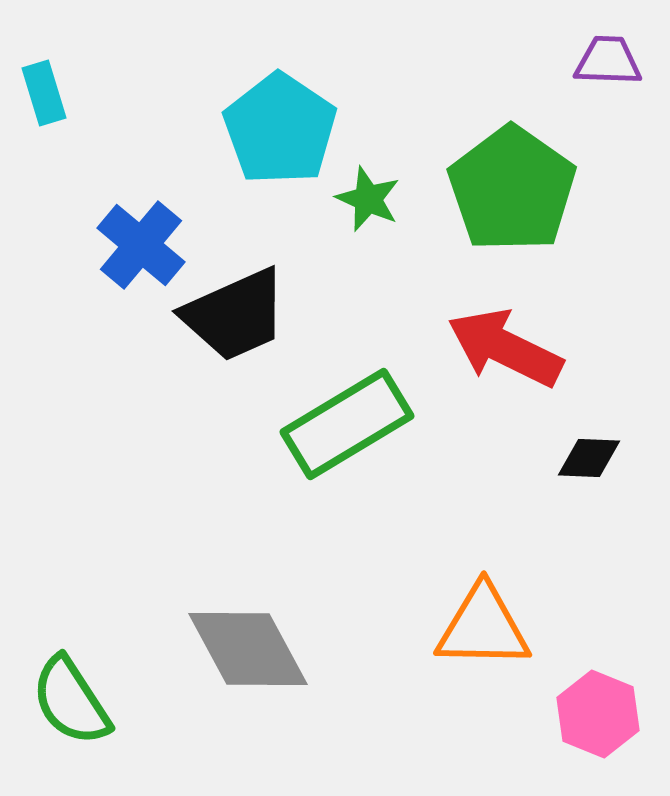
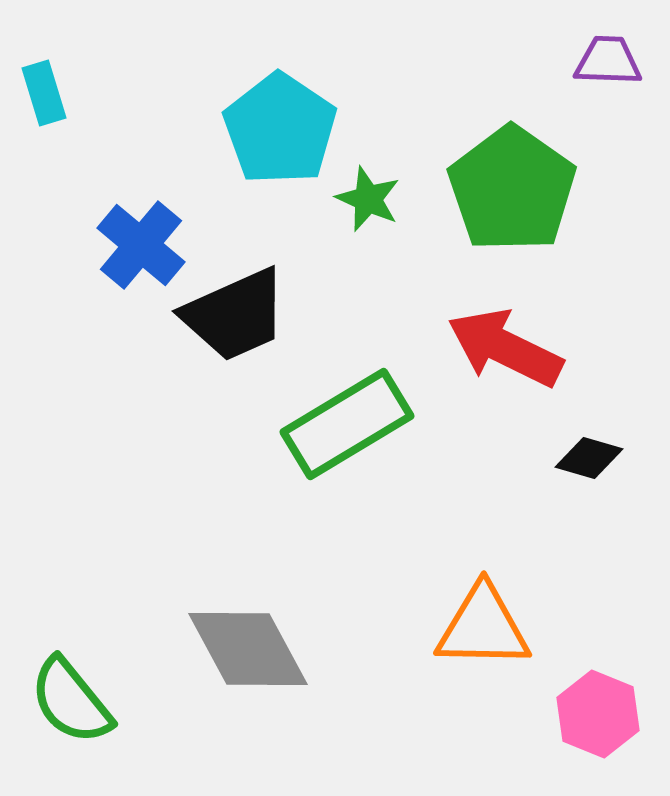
black diamond: rotated 14 degrees clockwise
green semicircle: rotated 6 degrees counterclockwise
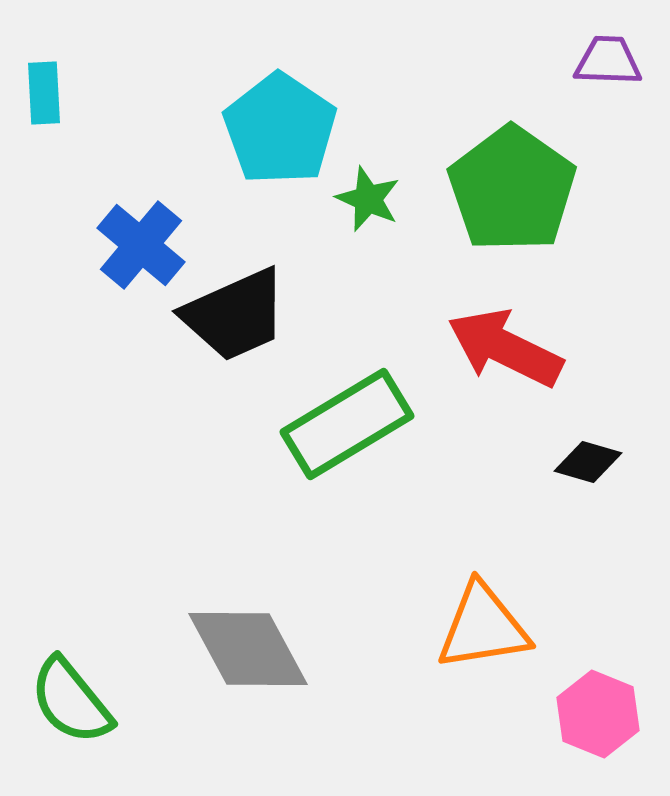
cyan rectangle: rotated 14 degrees clockwise
black diamond: moved 1 px left, 4 px down
orange triangle: rotated 10 degrees counterclockwise
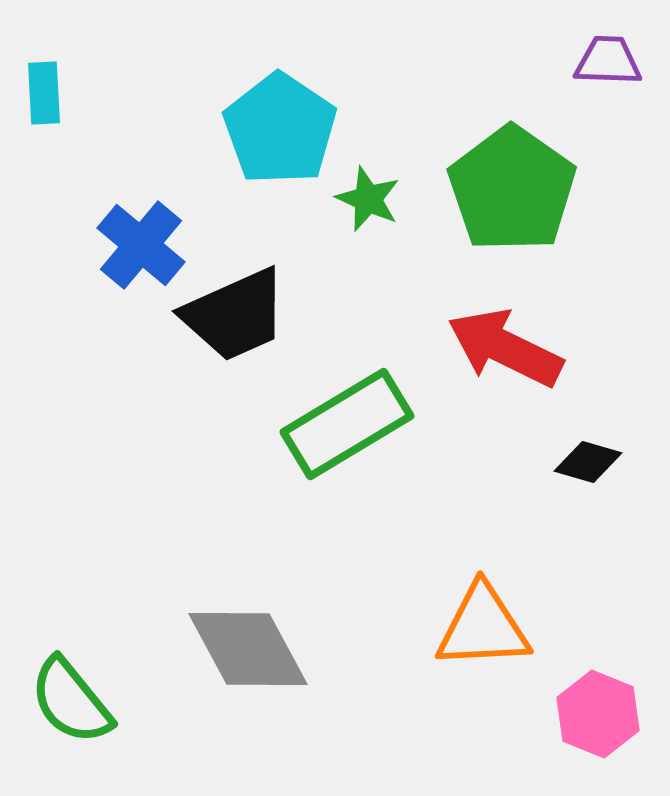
orange triangle: rotated 6 degrees clockwise
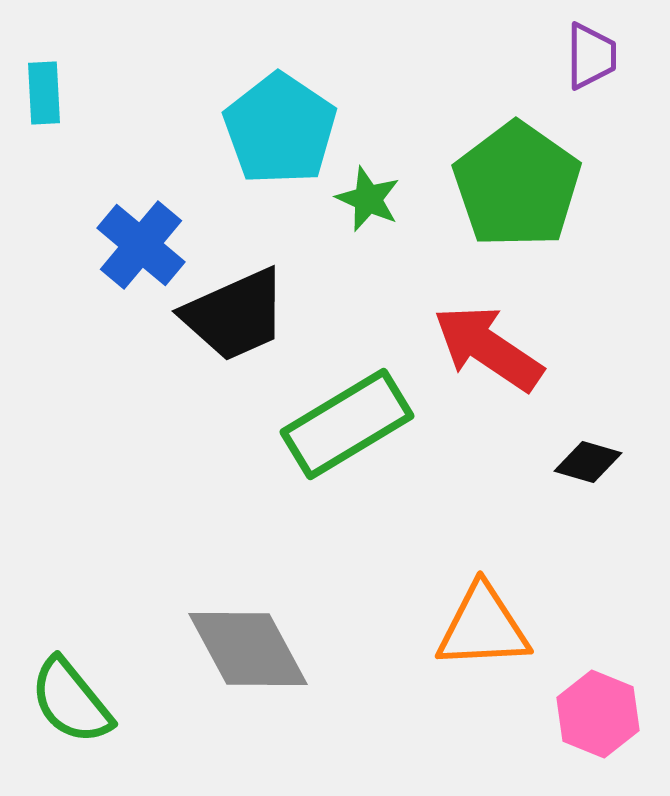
purple trapezoid: moved 17 px left, 5 px up; rotated 88 degrees clockwise
green pentagon: moved 5 px right, 4 px up
red arrow: moved 17 px left; rotated 8 degrees clockwise
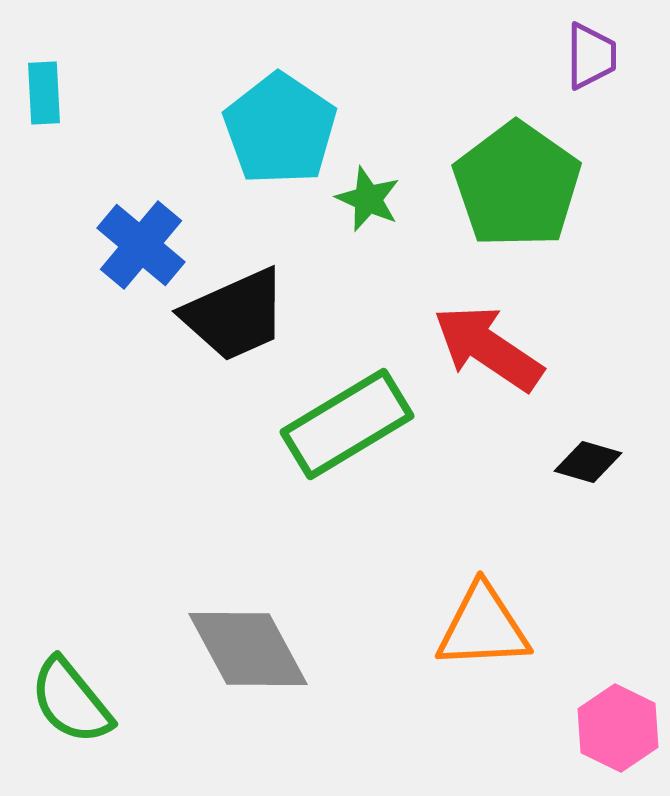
pink hexagon: moved 20 px right, 14 px down; rotated 4 degrees clockwise
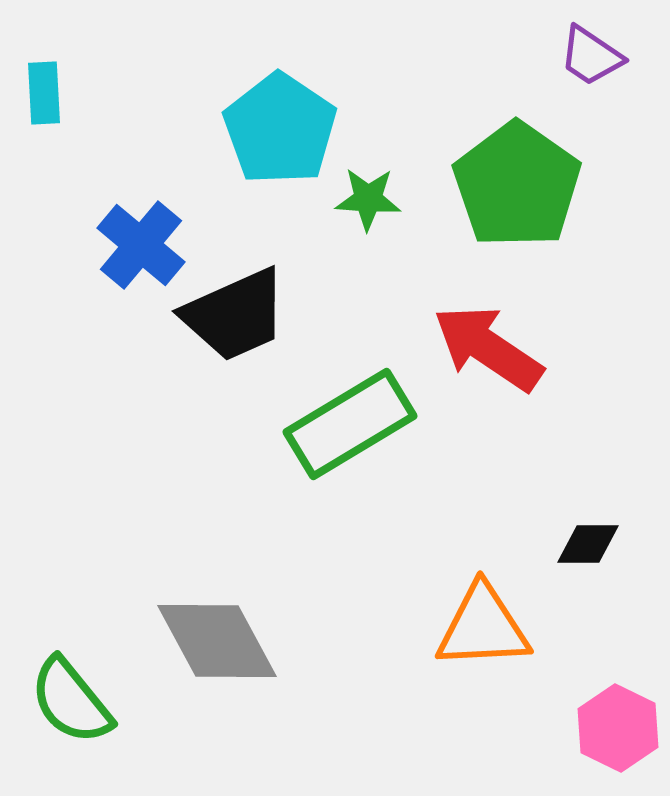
purple trapezoid: rotated 124 degrees clockwise
green star: rotated 20 degrees counterclockwise
green rectangle: moved 3 px right
black diamond: moved 82 px down; rotated 16 degrees counterclockwise
gray diamond: moved 31 px left, 8 px up
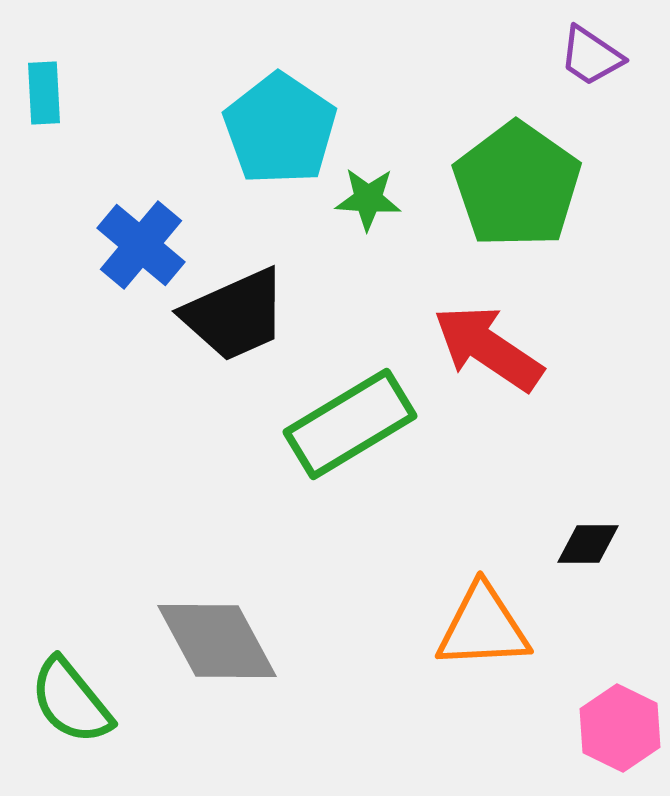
pink hexagon: moved 2 px right
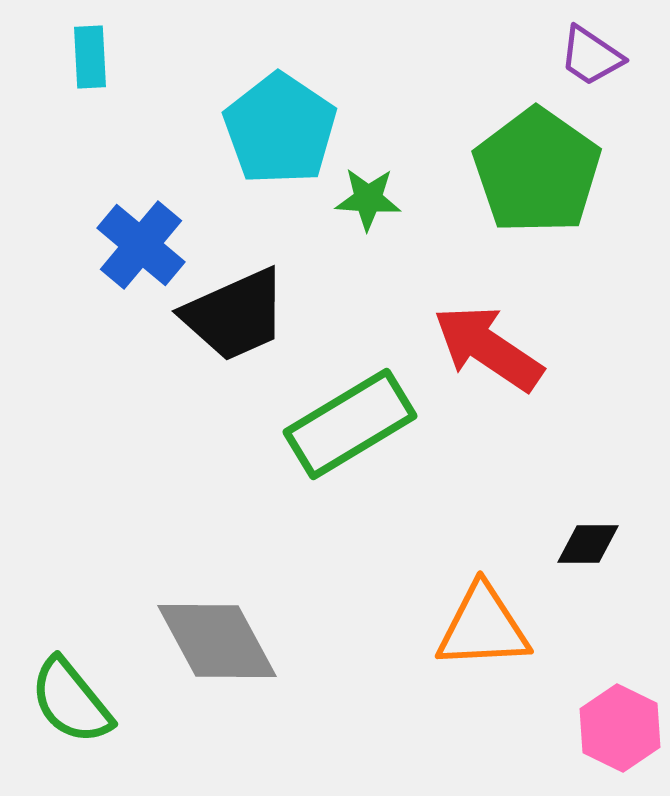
cyan rectangle: moved 46 px right, 36 px up
green pentagon: moved 20 px right, 14 px up
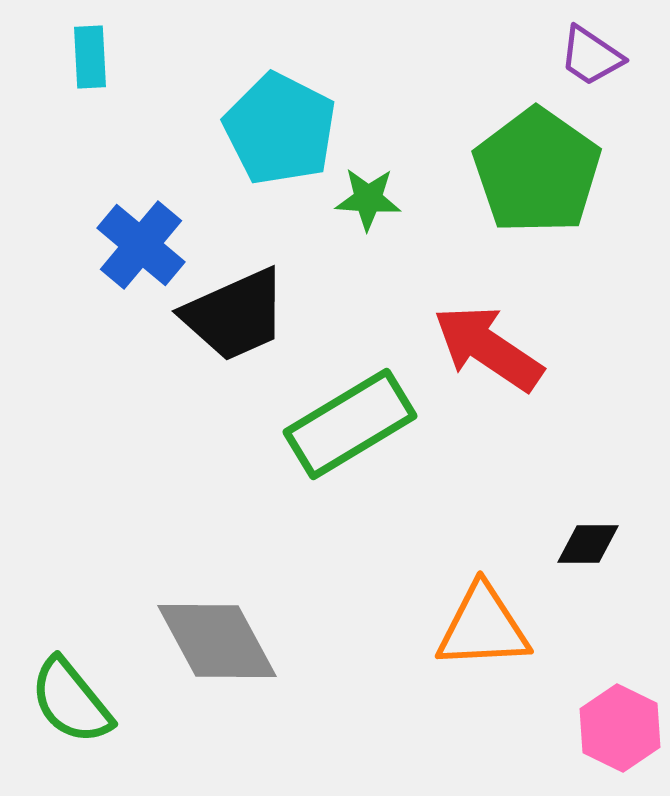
cyan pentagon: rotated 7 degrees counterclockwise
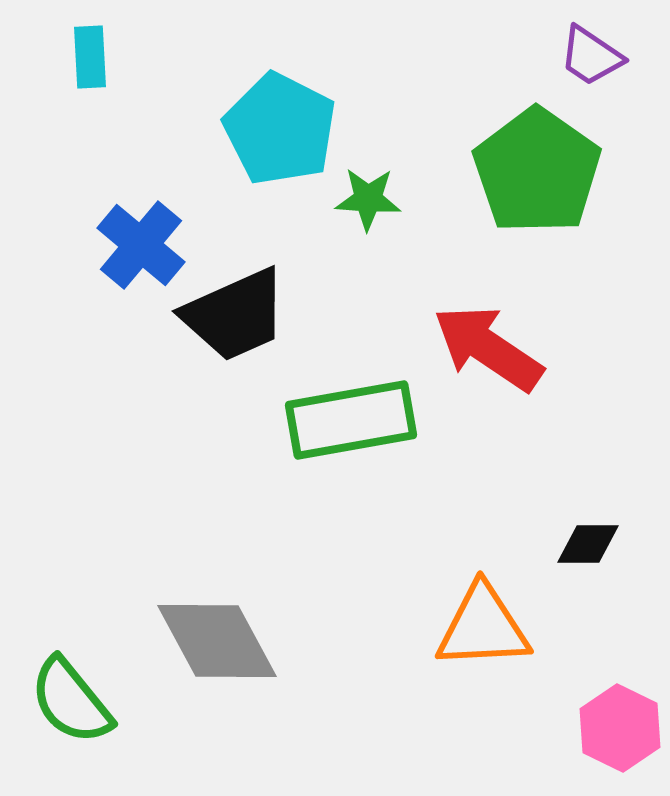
green rectangle: moved 1 px right, 4 px up; rotated 21 degrees clockwise
